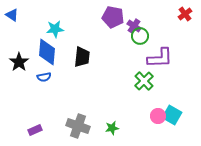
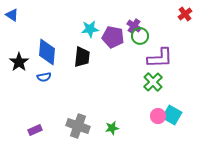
purple pentagon: moved 20 px down
cyan star: moved 35 px right
green cross: moved 9 px right, 1 px down
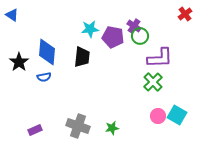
cyan square: moved 5 px right
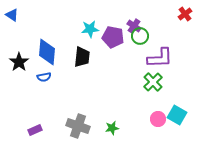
pink circle: moved 3 px down
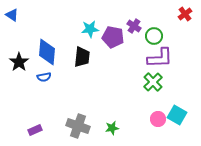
green circle: moved 14 px right
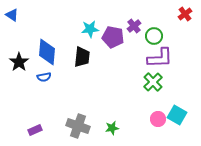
purple cross: rotated 16 degrees clockwise
